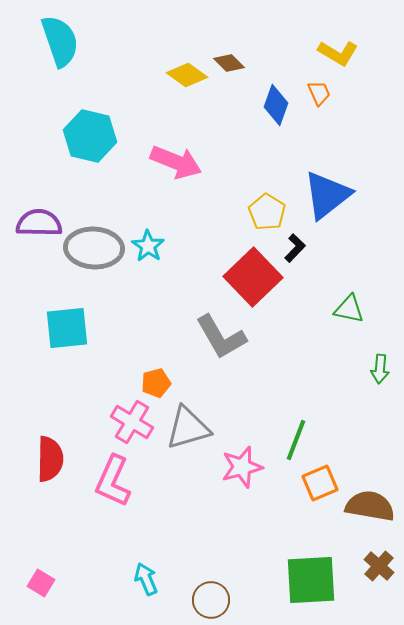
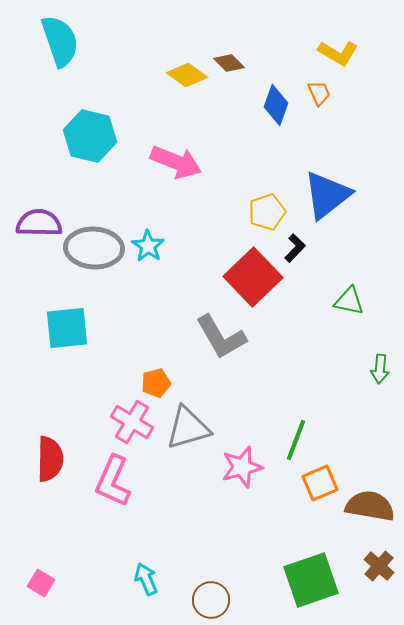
yellow pentagon: rotated 21 degrees clockwise
green triangle: moved 8 px up
green square: rotated 16 degrees counterclockwise
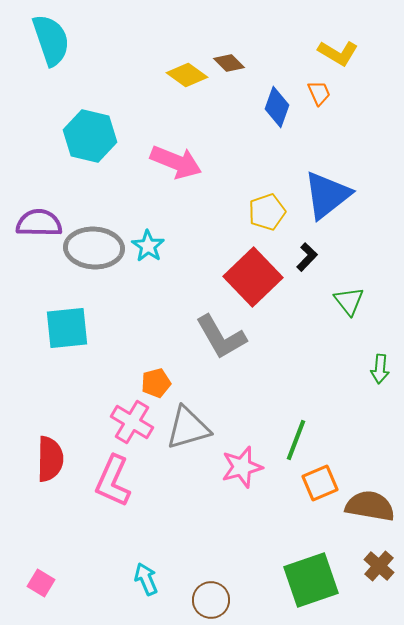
cyan semicircle: moved 9 px left, 1 px up
blue diamond: moved 1 px right, 2 px down
black L-shape: moved 12 px right, 9 px down
green triangle: rotated 40 degrees clockwise
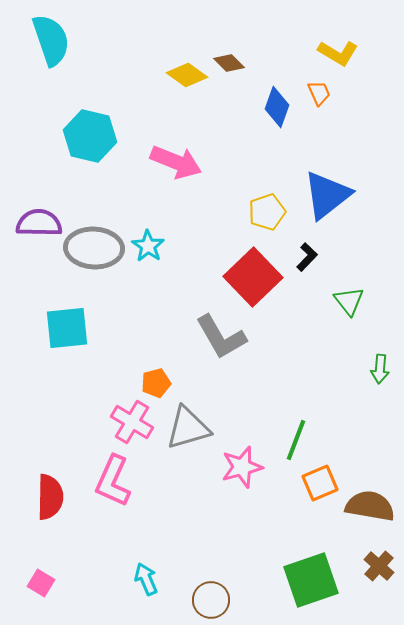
red semicircle: moved 38 px down
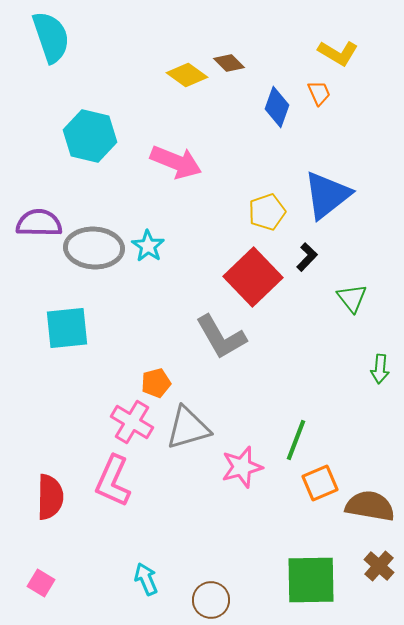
cyan semicircle: moved 3 px up
green triangle: moved 3 px right, 3 px up
green square: rotated 18 degrees clockwise
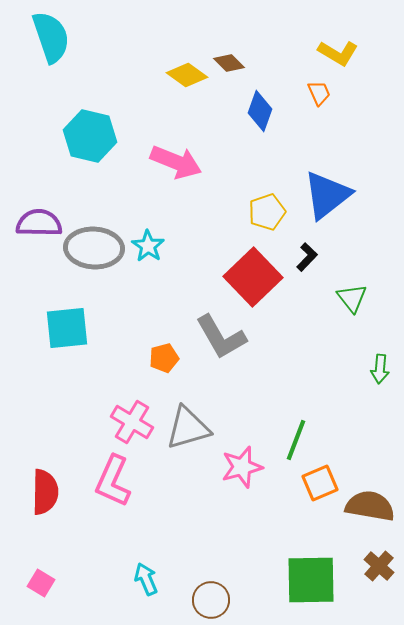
blue diamond: moved 17 px left, 4 px down
orange pentagon: moved 8 px right, 25 px up
red semicircle: moved 5 px left, 5 px up
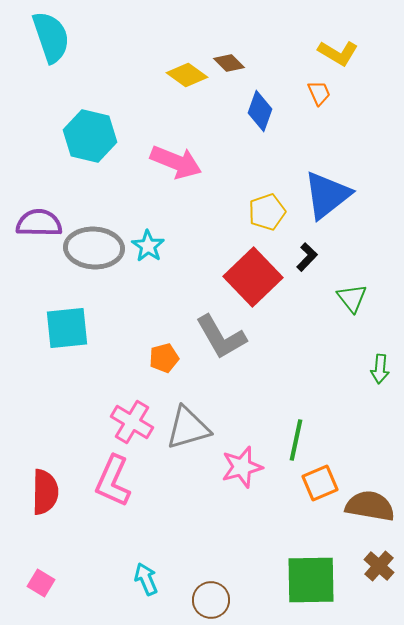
green line: rotated 9 degrees counterclockwise
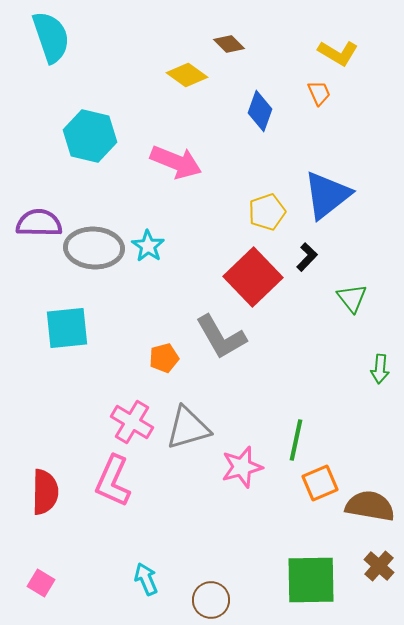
brown diamond: moved 19 px up
